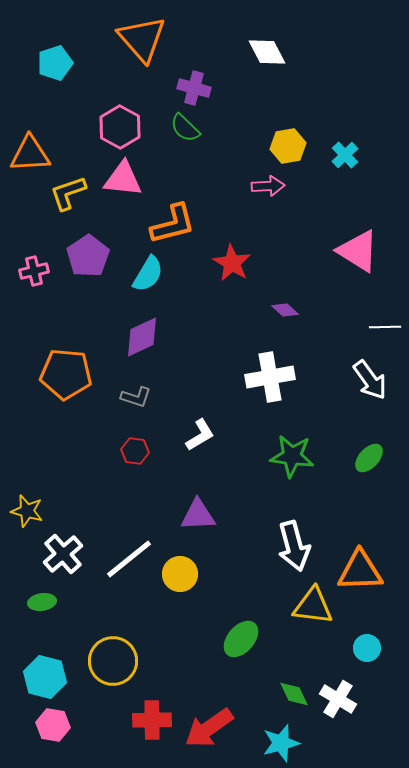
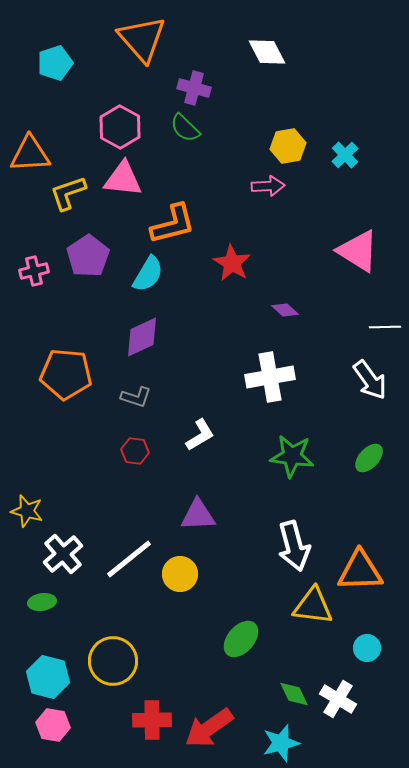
cyan hexagon at (45, 677): moved 3 px right
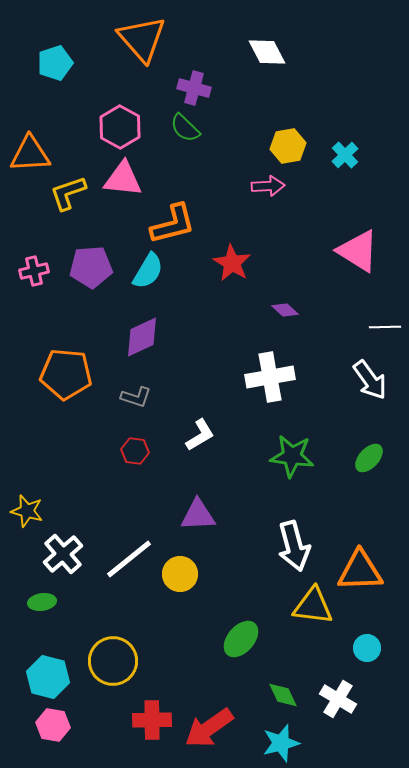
purple pentagon at (88, 256): moved 3 px right, 11 px down; rotated 30 degrees clockwise
cyan semicircle at (148, 274): moved 3 px up
green diamond at (294, 694): moved 11 px left, 1 px down
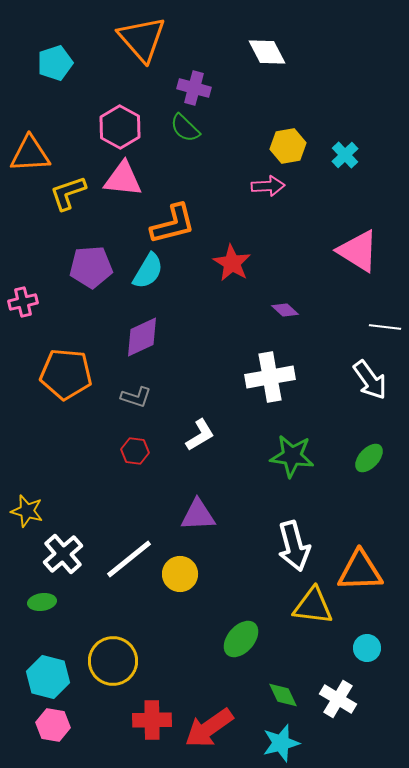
pink cross at (34, 271): moved 11 px left, 31 px down
white line at (385, 327): rotated 8 degrees clockwise
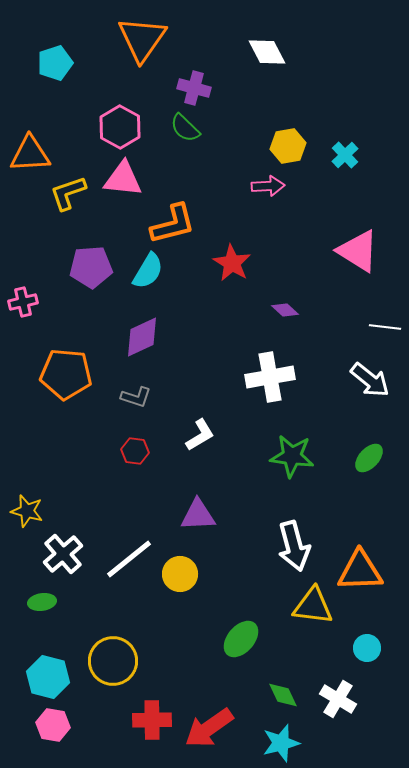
orange triangle at (142, 39): rotated 16 degrees clockwise
white arrow at (370, 380): rotated 15 degrees counterclockwise
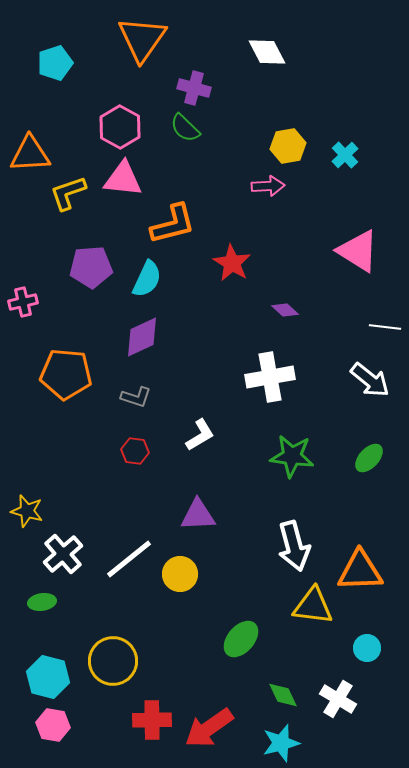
cyan semicircle at (148, 271): moved 1 px left, 8 px down; rotated 6 degrees counterclockwise
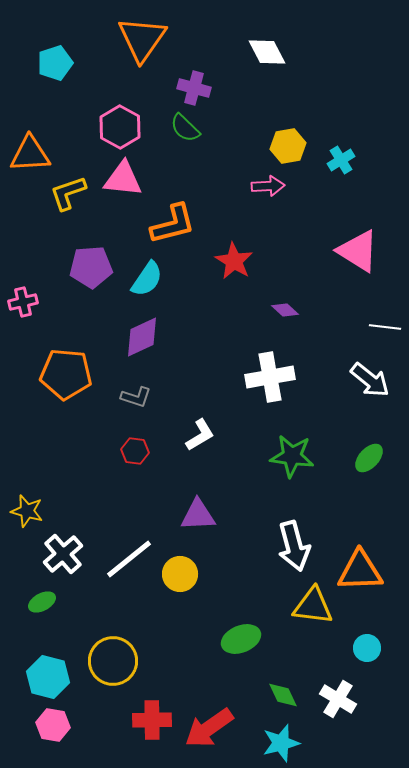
cyan cross at (345, 155): moved 4 px left, 5 px down; rotated 12 degrees clockwise
red star at (232, 263): moved 2 px right, 2 px up
cyan semicircle at (147, 279): rotated 9 degrees clockwise
green ellipse at (42, 602): rotated 20 degrees counterclockwise
green ellipse at (241, 639): rotated 27 degrees clockwise
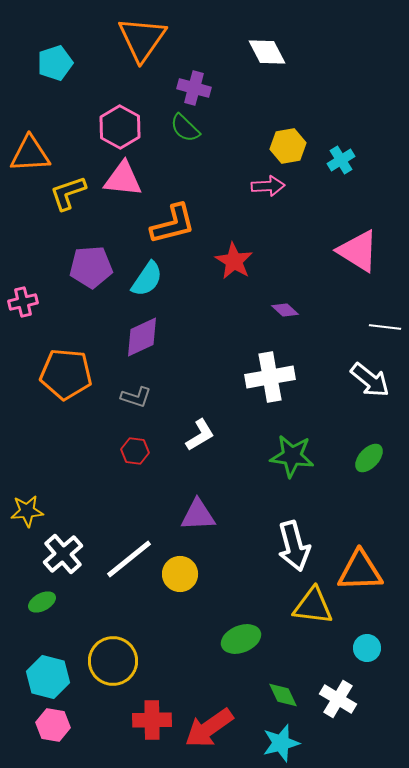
yellow star at (27, 511): rotated 20 degrees counterclockwise
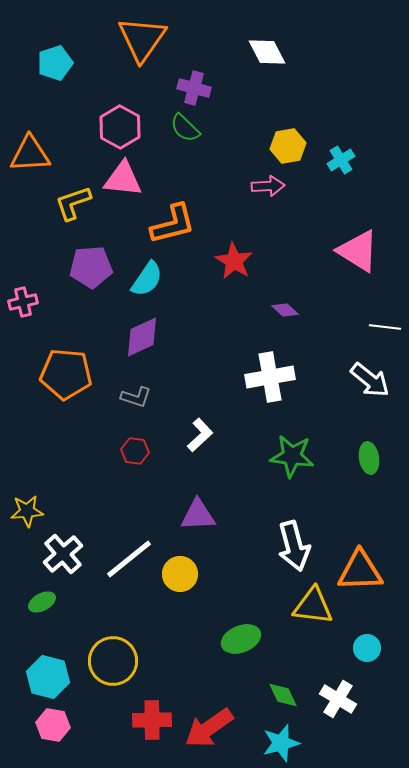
yellow L-shape at (68, 193): moved 5 px right, 10 px down
white L-shape at (200, 435): rotated 12 degrees counterclockwise
green ellipse at (369, 458): rotated 52 degrees counterclockwise
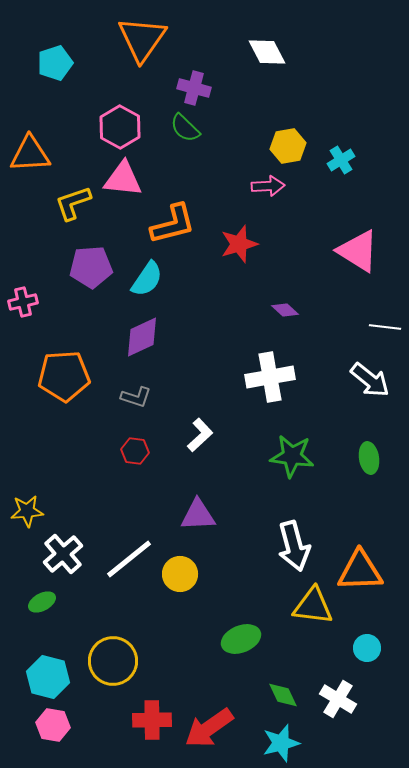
red star at (234, 261): moved 5 px right, 17 px up; rotated 24 degrees clockwise
orange pentagon at (66, 374): moved 2 px left, 2 px down; rotated 9 degrees counterclockwise
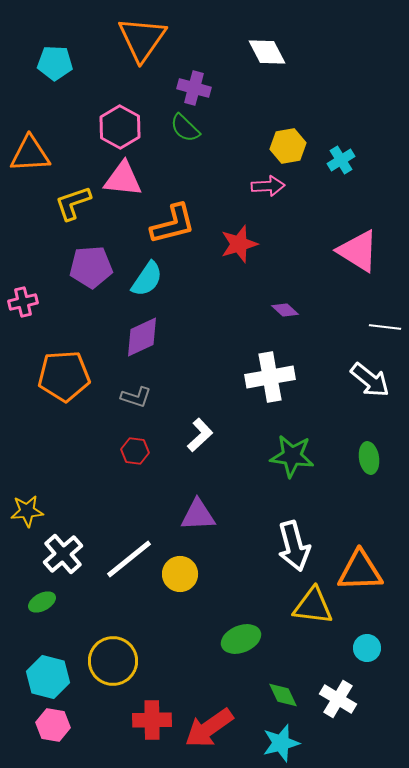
cyan pentagon at (55, 63): rotated 20 degrees clockwise
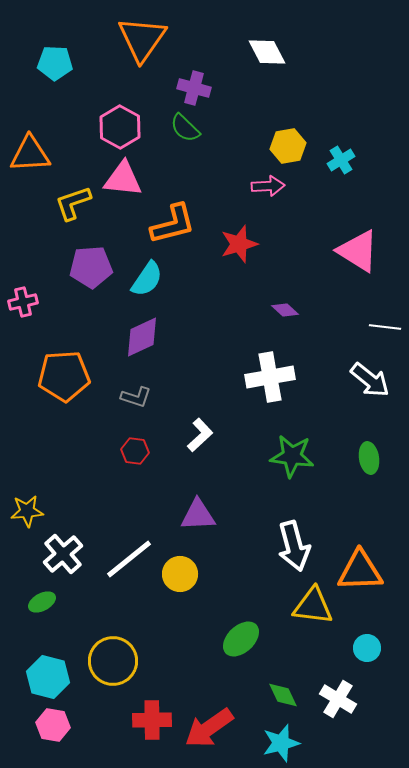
green ellipse at (241, 639): rotated 21 degrees counterclockwise
